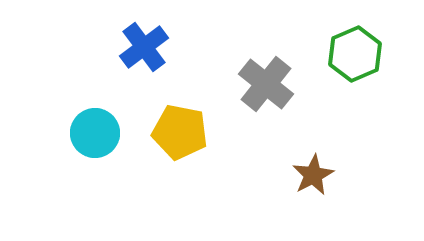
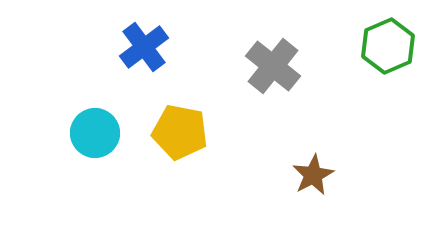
green hexagon: moved 33 px right, 8 px up
gray cross: moved 7 px right, 18 px up
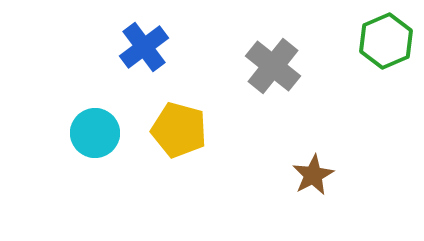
green hexagon: moved 2 px left, 5 px up
yellow pentagon: moved 1 px left, 2 px up; rotated 4 degrees clockwise
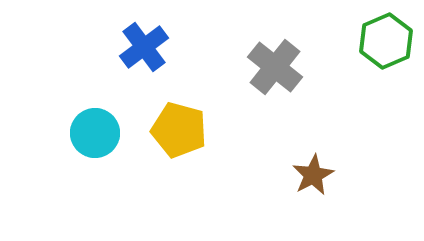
gray cross: moved 2 px right, 1 px down
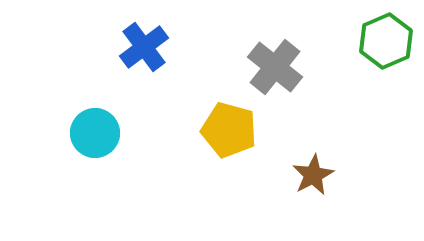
yellow pentagon: moved 50 px right
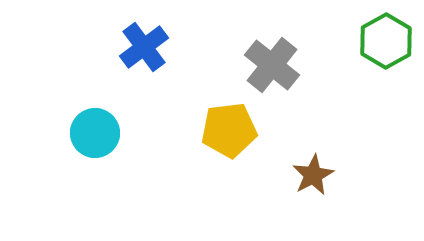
green hexagon: rotated 6 degrees counterclockwise
gray cross: moved 3 px left, 2 px up
yellow pentagon: rotated 22 degrees counterclockwise
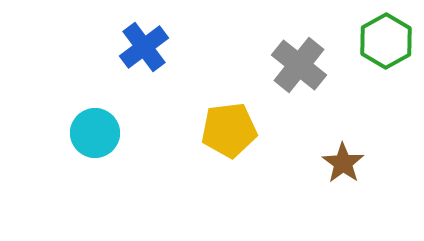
gray cross: moved 27 px right
brown star: moved 30 px right, 12 px up; rotated 9 degrees counterclockwise
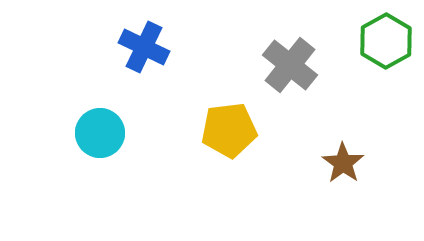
blue cross: rotated 27 degrees counterclockwise
gray cross: moved 9 px left
cyan circle: moved 5 px right
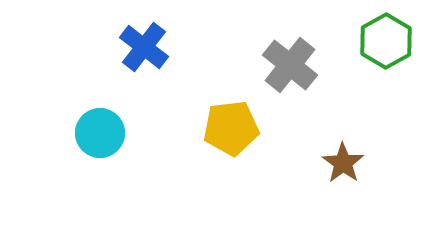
blue cross: rotated 12 degrees clockwise
yellow pentagon: moved 2 px right, 2 px up
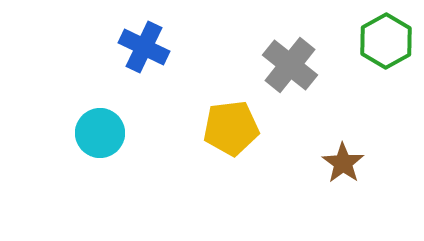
blue cross: rotated 12 degrees counterclockwise
